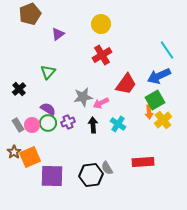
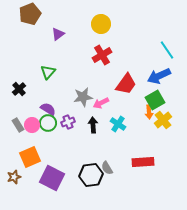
brown star: moved 25 px down; rotated 16 degrees clockwise
purple square: moved 2 px down; rotated 25 degrees clockwise
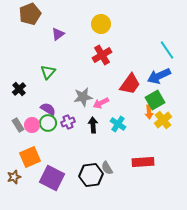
red trapezoid: moved 4 px right
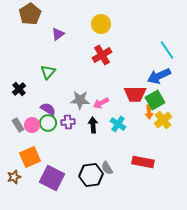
brown pentagon: rotated 10 degrees counterclockwise
red trapezoid: moved 5 px right, 10 px down; rotated 55 degrees clockwise
gray star: moved 3 px left, 3 px down; rotated 12 degrees clockwise
purple cross: rotated 16 degrees clockwise
red rectangle: rotated 15 degrees clockwise
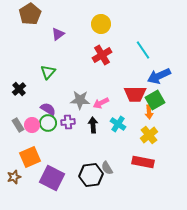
cyan line: moved 24 px left
yellow cross: moved 14 px left, 15 px down
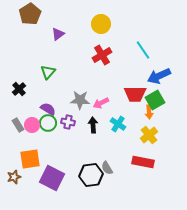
purple cross: rotated 16 degrees clockwise
orange square: moved 2 px down; rotated 15 degrees clockwise
